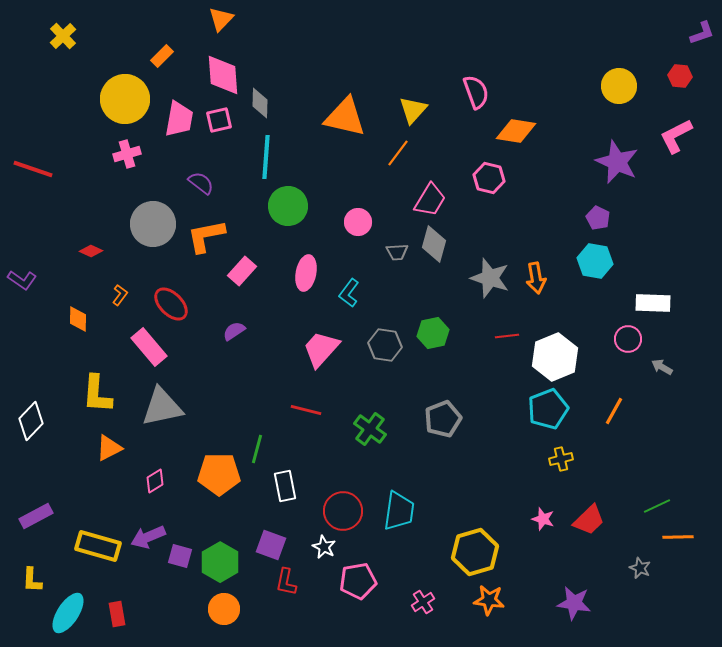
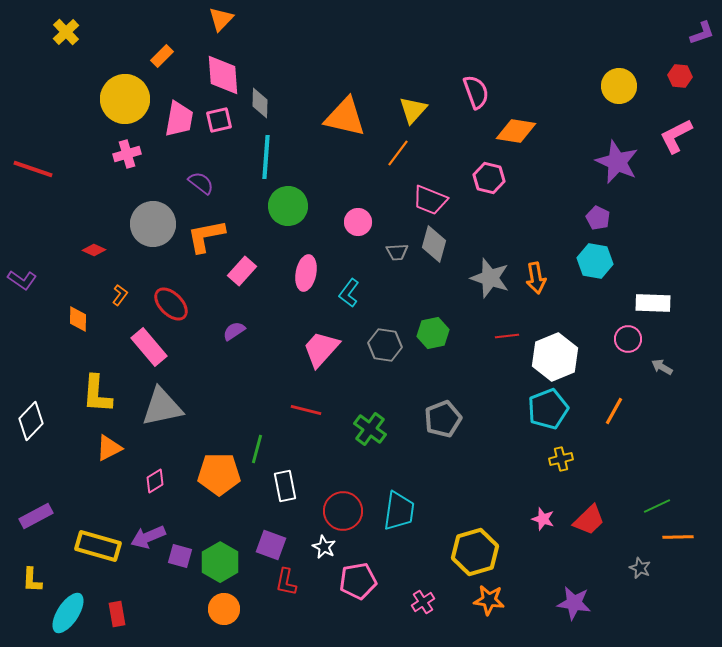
yellow cross at (63, 36): moved 3 px right, 4 px up
pink trapezoid at (430, 200): rotated 81 degrees clockwise
red diamond at (91, 251): moved 3 px right, 1 px up
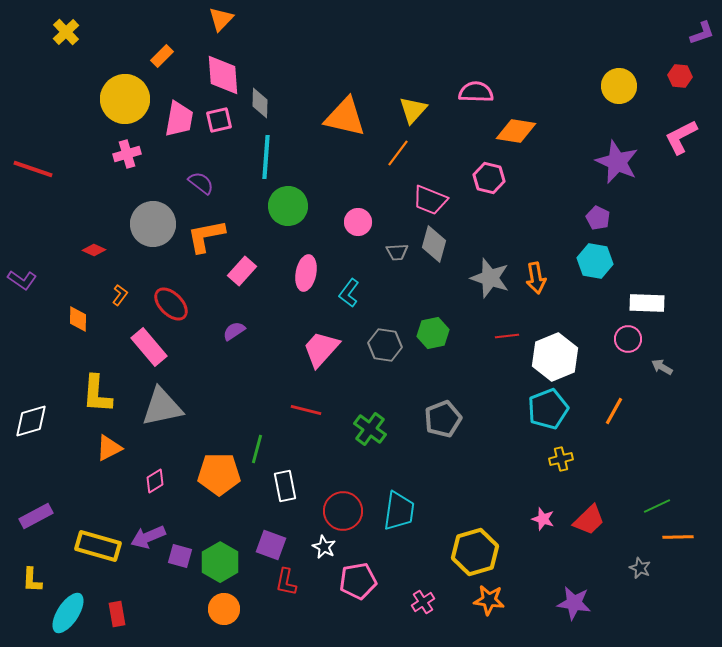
pink semicircle at (476, 92): rotated 68 degrees counterclockwise
pink L-shape at (676, 136): moved 5 px right, 1 px down
white rectangle at (653, 303): moved 6 px left
white diamond at (31, 421): rotated 30 degrees clockwise
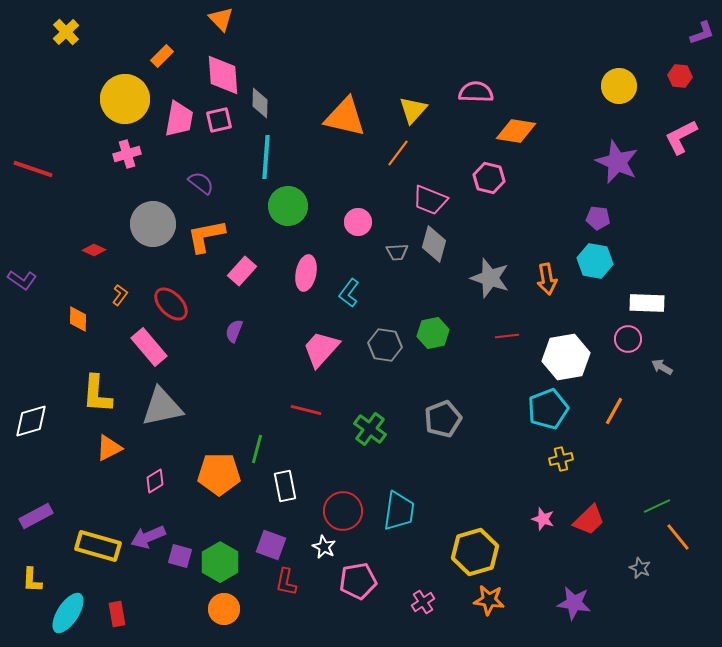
orange triangle at (221, 19): rotated 28 degrees counterclockwise
purple pentagon at (598, 218): rotated 20 degrees counterclockwise
orange arrow at (536, 278): moved 11 px right, 1 px down
purple semicircle at (234, 331): rotated 35 degrees counterclockwise
white hexagon at (555, 357): moved 11 px right; rotated 12 degrees clockwise
orange line at (678, 537): rotated 52 degrees clockwise
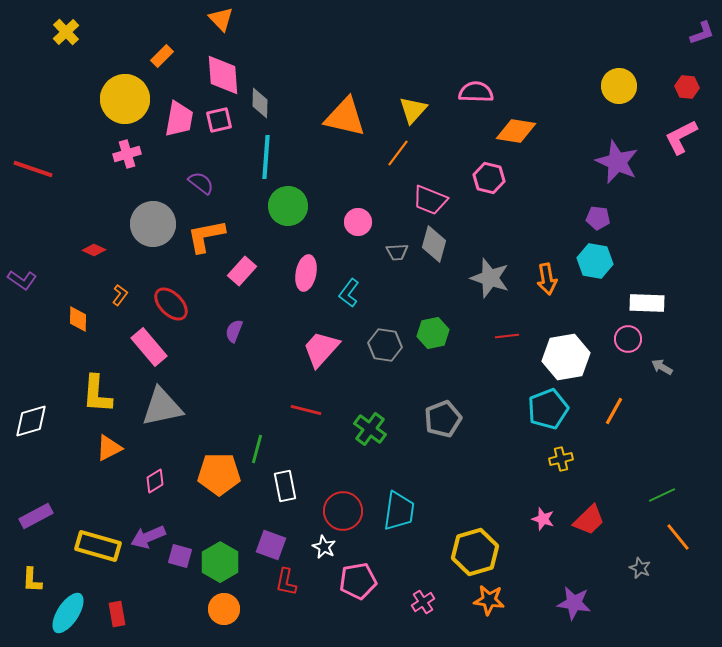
red hexagon at (680, 76): moved 7 px right, 11 px down
green line at (657, 506): moved 5 px right, 11 px up
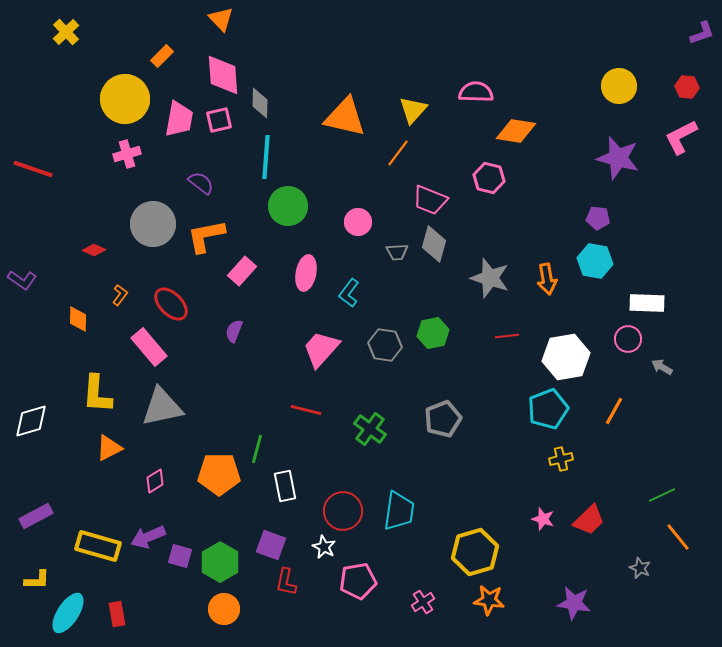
purple star at (617, 162): moved 1 px right, 4 px up; rotated 9 degrees counterclockwise
yellow L-shape at (32, 580): moved 5 px right; rotated 92 degrees counterclockwise
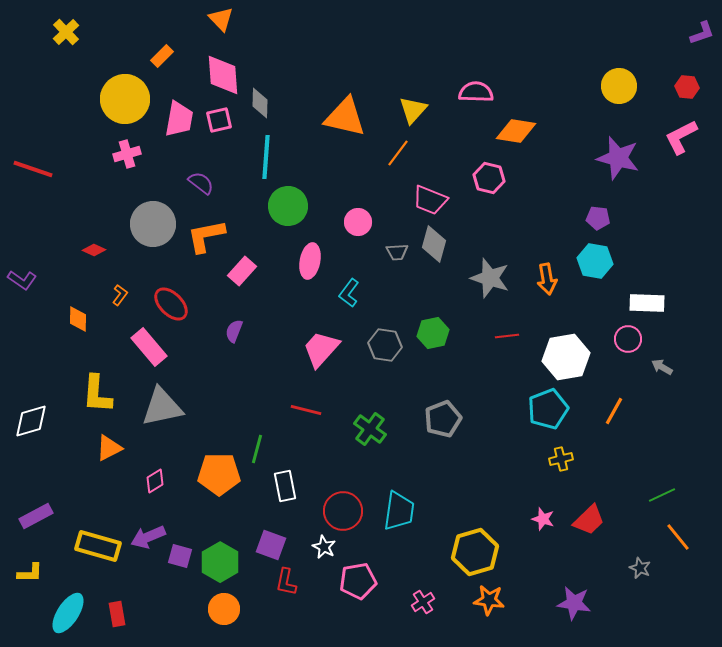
pink ellipse at (306, 273): moved 4 px right, 12 px up
yellow L-shape at (37, 580): moved 7 px left, 7 px up
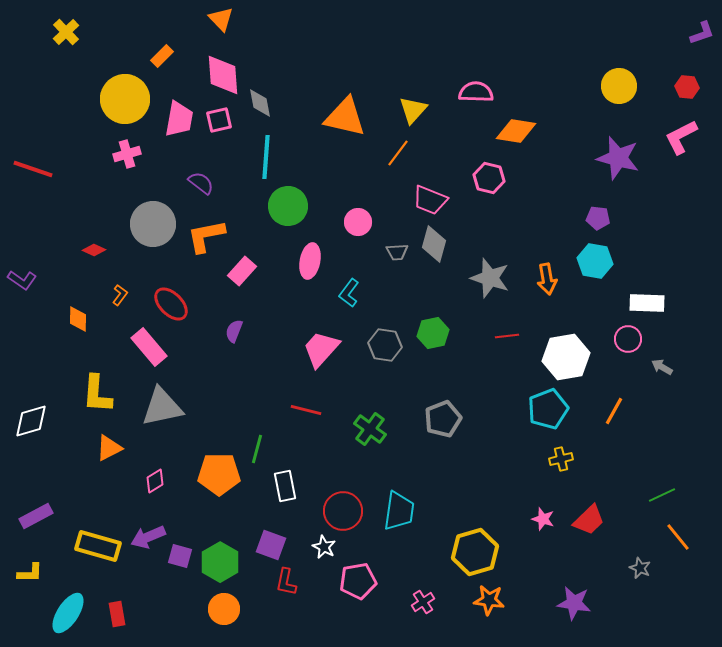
gray diamond at (260, 103): rotated 12 degrees counterclockwise
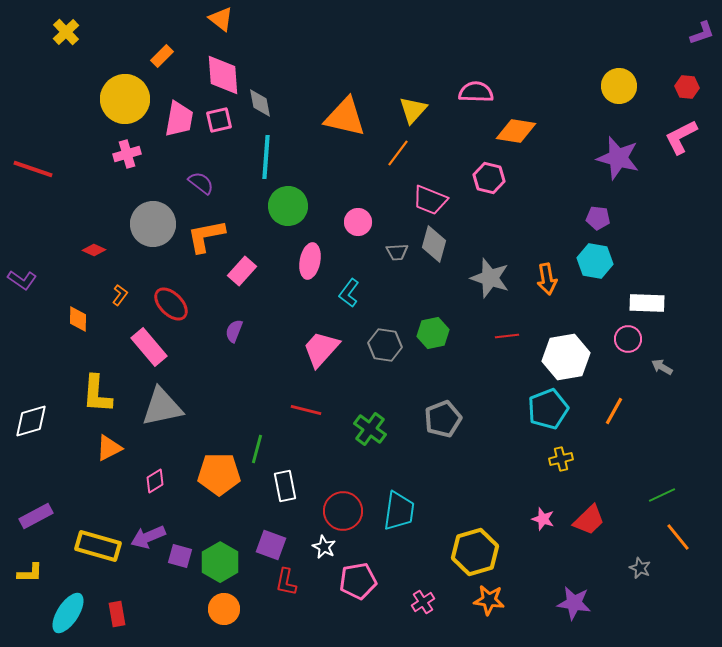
orange triangle at (221, 19): rotated 8 degrees counterclockwise
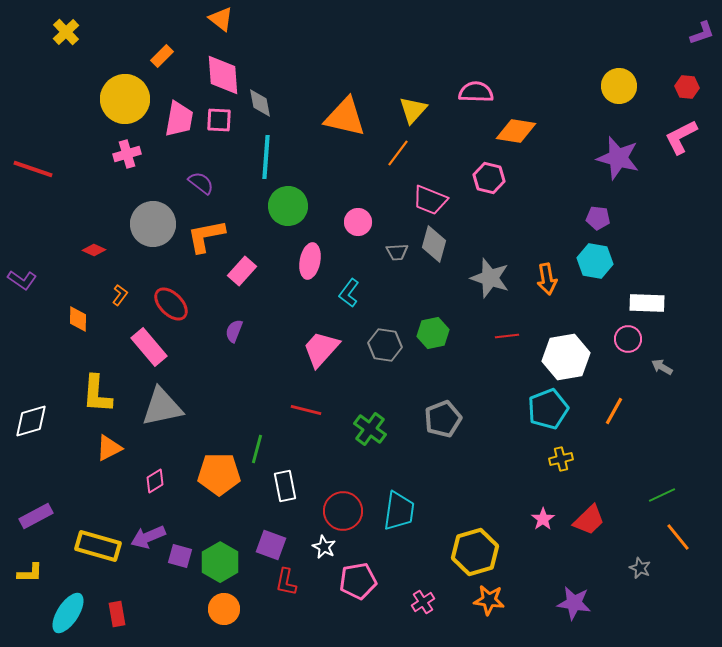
pink square at (219, 120): rotated 16 degrees clockwise
pink star at (543, 519): rotated 20 degrees clockwise
